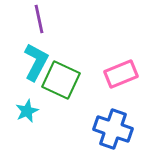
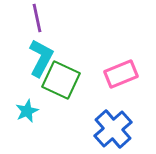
purple line: moved 2 px left, 1 px up
cyan L-shape: moved 5 px right, 4 px up
blue cross: rotated 30 degrees clockwise
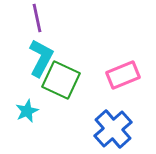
pink rectangle: moved 2 px right, 1 px down
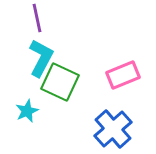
green square: moved 1 px left, 2 px down
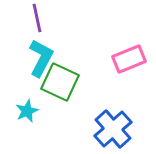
pink rectangle: moved 6 px right, 16 px up
